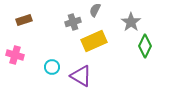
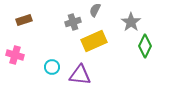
purple triangle: moved 1 px left, 1 px up; rotated 25 degrees counterclockwise
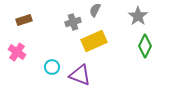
gray star: moved 7 px right, 6 px up
pink cross: moved 2 px right, 3 px up; rotated 18 degrees clockwise
purple triangle: rotated 15 degrees clockwise
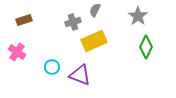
green diamond: moved 1 px right, 1 px down
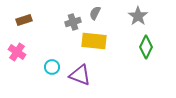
gray semicircle: moved 3 px down
yellow rectangle: rotated 30 degrees clockwise
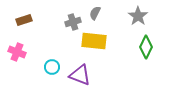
pink cross: rotated 12 degrees counterclockwise
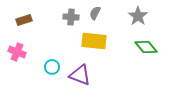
gray cross: moved 2 px left, 5 px up; rotated 21 degrees clockwise
green diamond: rotated 65 degrees counterclockwise
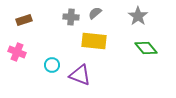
gray semicircle: rotated 24 degrees clockwise
green diamond: moved 1 px down
cyan circle: moved 2 px up
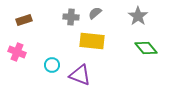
yellow rectangle: moved 2 px left
